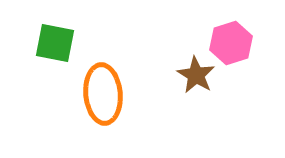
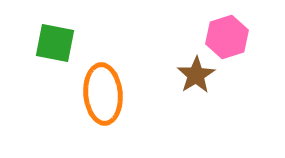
pink hexagon: moved 4 px left, 6 px up
brown star: rotated 9 degrees clockwise
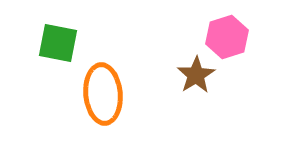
green square: moved 3 px right
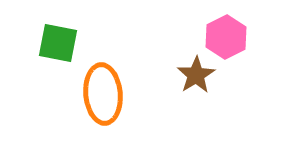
pink hexagon: moved 1 px left; rotated 9 degrees counterclockwise
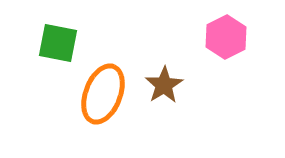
brown star: moved 32 px left, 10 px down
orange ellipse: rotated 26 degrees clockwise
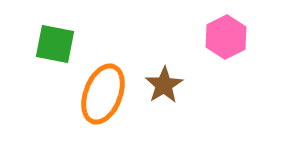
green square: moved 3 px left, 1 px down
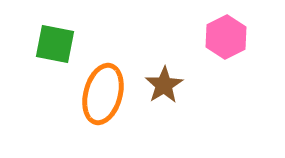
orange ellipse: rotated 6 degrees counterclockwise
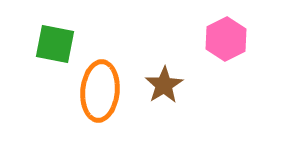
pink hexagon: moved 2 px down
orange ellipse: moved 3 px left, 3 px up; rotated 10 degrees counterclockwise
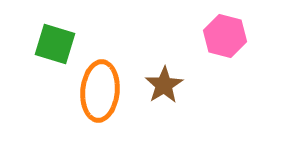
pink hexagon: moved 1 px left, 3 px up; rotated 18 degrees counterclockwise
green square: rotated 6 degrees clockwise
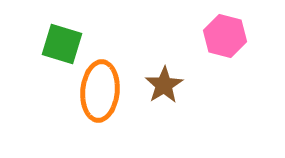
green square: moved 7 px right
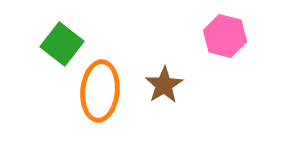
green square: rotated 21 degrees clockwise
